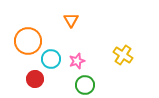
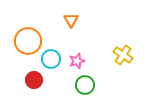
red circle: moved 1 px left, 1 px down
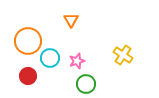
cyan circle: moved 1 px left, 1 px up
red circle: moved 6 px left, 4 px up
green circle: moved 1 px right, 1 px up
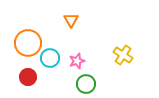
orange circle: moved 2 px down
red circle: moved 1 px down
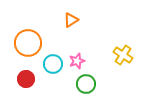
orange triangle: rotated 28 degrees clockwise
cyan circle: moved 3 px right, 6 px down
red circle: moved 2 px left, 2 px down
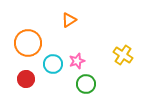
orange triangle: moved 2 px left
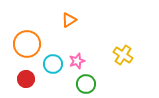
orange circle: moved 1 px left, 1 px down
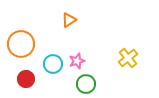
orange circle: moved 6 px left
yellow cross: moved 5 px right, 3 px down; rotated 18 degrees clockwise
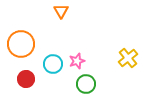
orange triangle: moved 8 px left, 9 px up; rotated 28 degrees counterclockwise
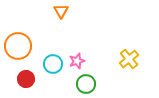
orange circle: moved 3 px left, 2 px down
yellow cross: moved 1 px right, 1 px down
